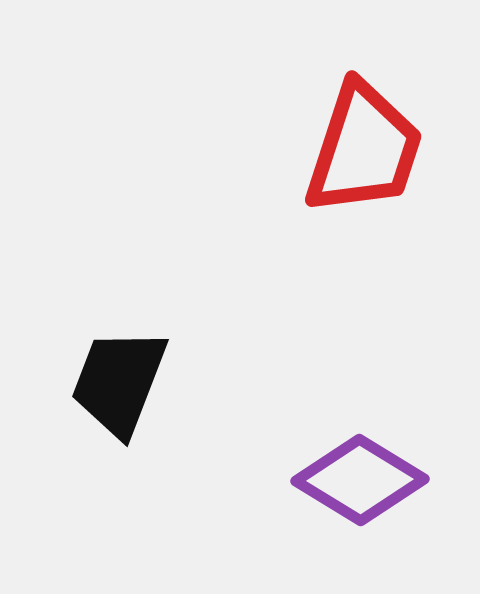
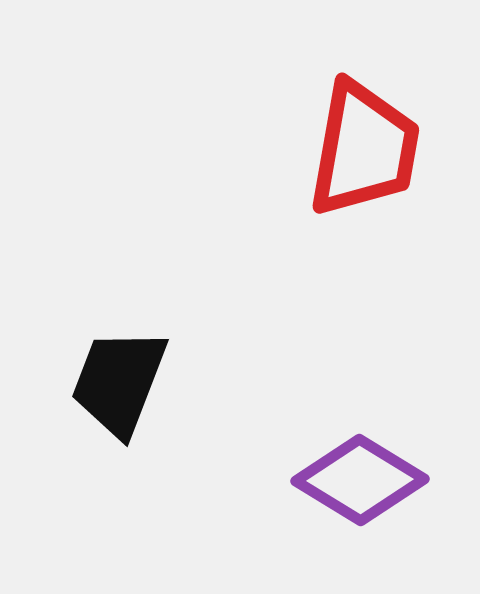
red trapezoid: rotated 8 degrees counterclockwise
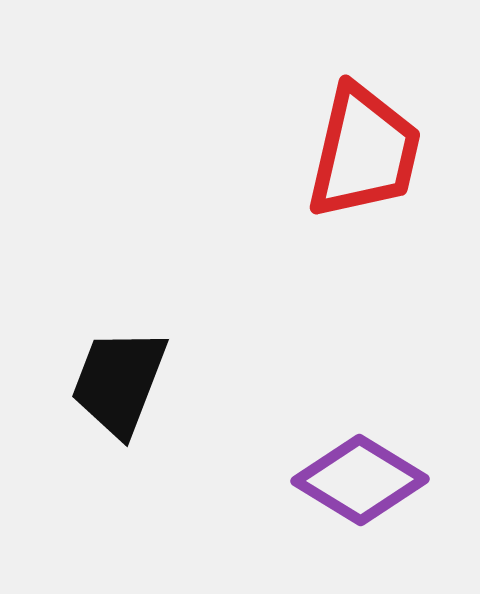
red trapezoid: moved 3 px down; rotated 3 degrees clockwise
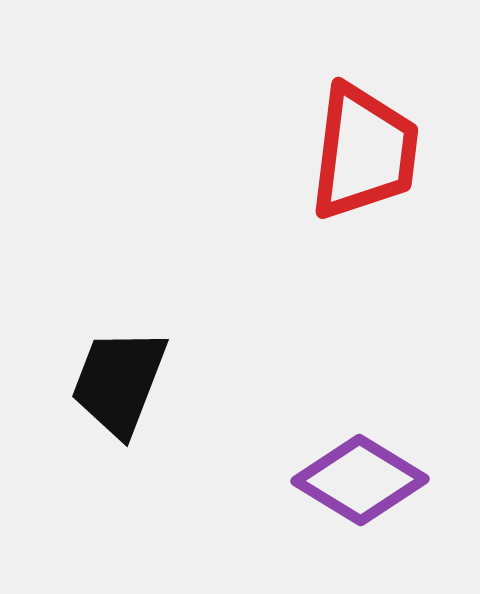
red trapezoid: rotated 6 degrees counterclockwise
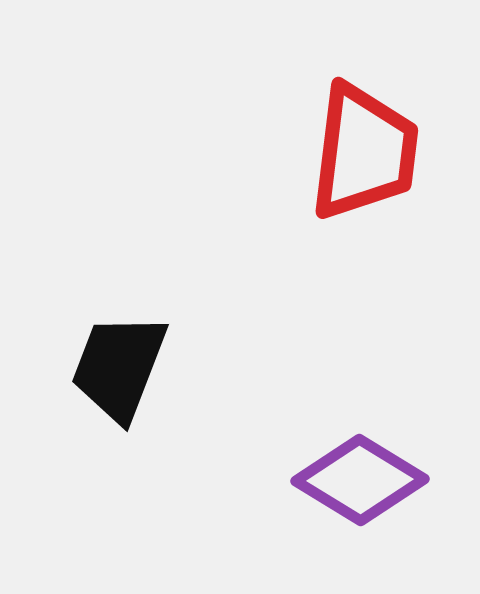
black trapezoid: moved 15 px up
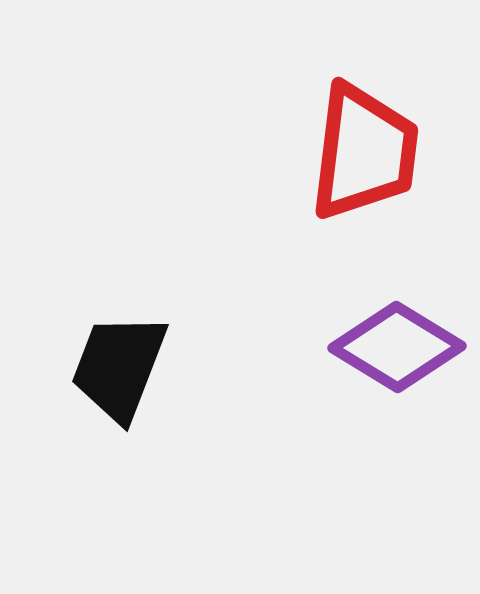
purple diamond: moved 37 px right, 133 px up
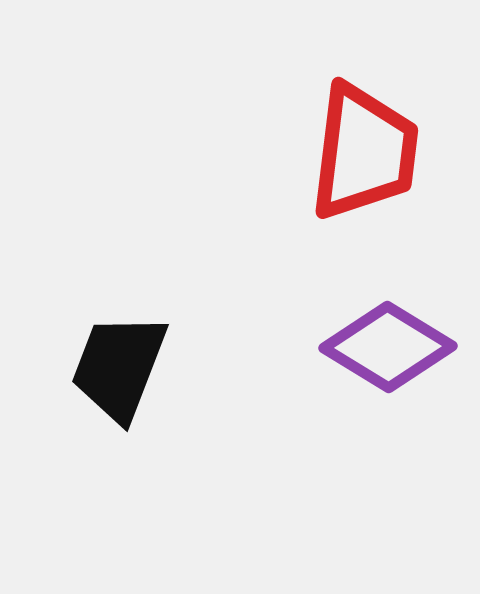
purple diamond: moved 9 px left
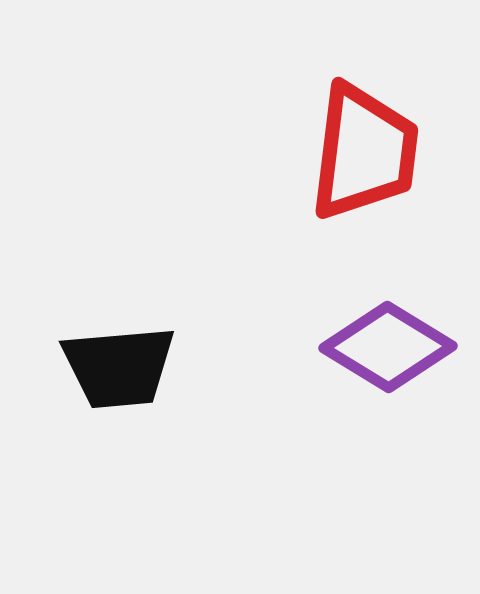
black trapezoid: rotated 116 degrees counterclockwise
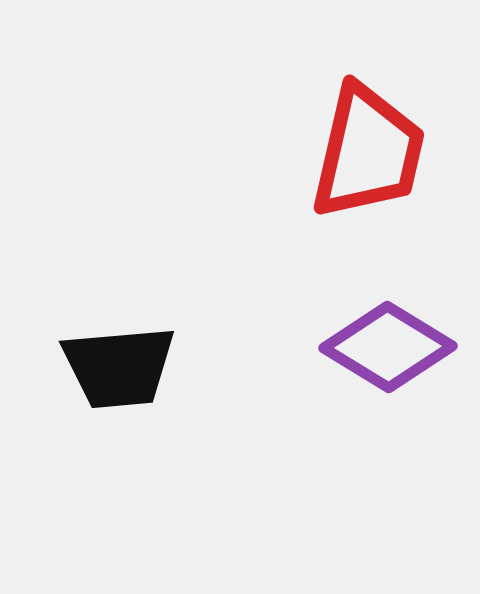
red trapezoid: moved 4 px right; rotated 6 degrees clockwise
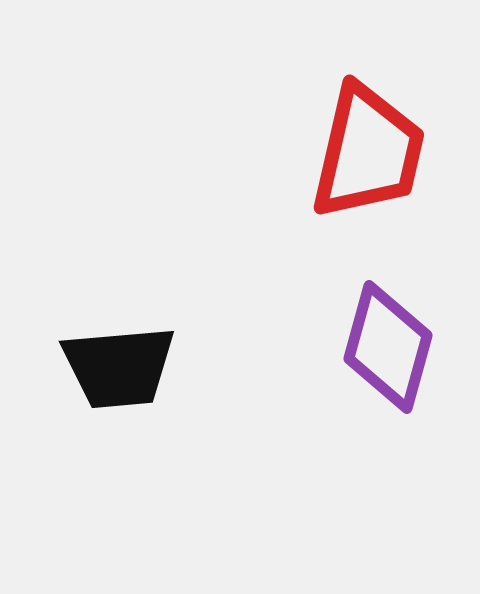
purple diamond: rotated 74 degrees clockwise
